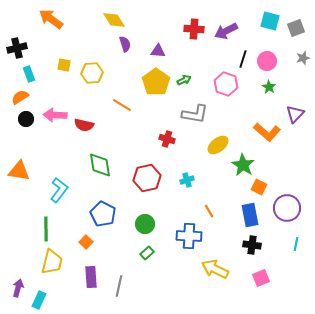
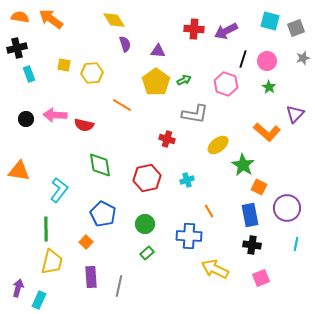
orange semicircle at (20, 97): moved 80 px up; rotated 42 degrees clockwise
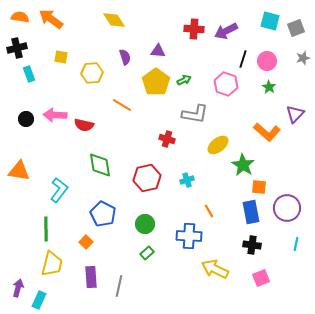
purple semicircle at (125, 44): moved 13 px down
yellow square at (64, 65): moved 3 px left, 8 px up
orange square at (259, 187): rotated 21 degrees counterclockwise
blue rectangle at (250, 215): moved 1 px right, 3 px up
yellow trapezoid at (52, 262): moved 2 px down
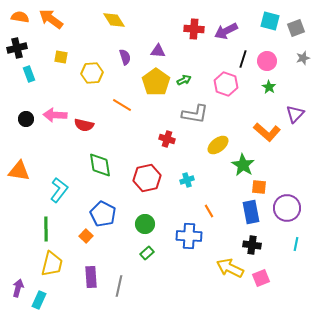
orange square at (86, 242): moved 6 px up
yellow arrow at (215, 269): moved 15 px right, 1 px up
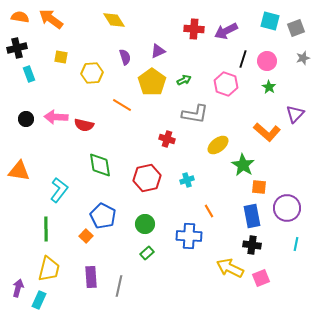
purple triangle at (158, 51): rotated 28 degrees counterclockwise
yellow pentagon at (156, 82): moved 4 px left
pink arrow at (55, 115): moved 1 px right, 2 px down
blue rectangle at (251, 212): moved 1 px right, 4 px down
blue pentagon at (103, 214): moved 2 px down
yellow trapezoid at (52, 264): moved 3 px left, 5 px down
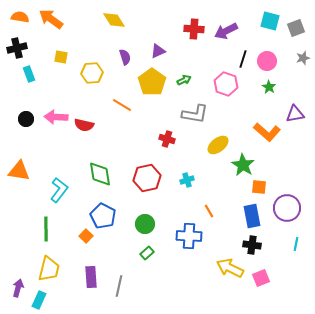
purple triangle at (295, 114): rotated 36 degrees clockwise
green diamond at (100, 165): moved 9 px down
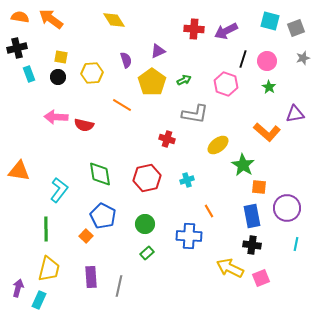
purple semicircle at (125, 57): moved 1 px right, 3 px down
black circle at (26, 119): moved 32 px right, 42 px up
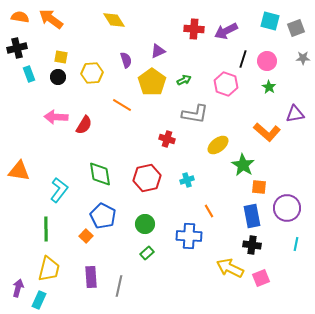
gray star at (303, 58): rotated 16 degrees clockwise
red semicircle at (84, 125): rotated 72 degrees counterclockwise
